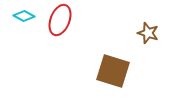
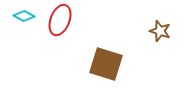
brown star: moved 12 px right, 2 px up
brown square: moved 7 px left, 7 px up
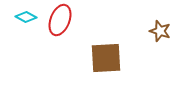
cyan diamond: moved 2 px right, 1 px down
brown square: moved 6 px up; rotated 20 degrees counterclockwise
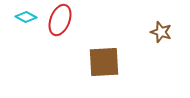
brown star: moved 1 px right, 1 px down
brown square: moved 2 px left, 4 px down
